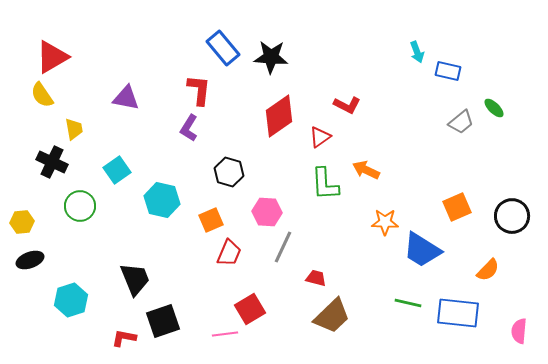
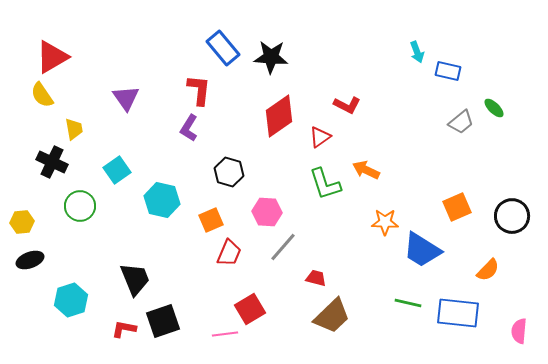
purple triangle at (126, 98): rotated 44 degrees clockwise
green L-shape at (325, 184): rotated 15 degrees counterclockwise
gray line at (283, 247): rotated 16 degrees clockwise
red L-shape at (124, 338): moved 9 px up
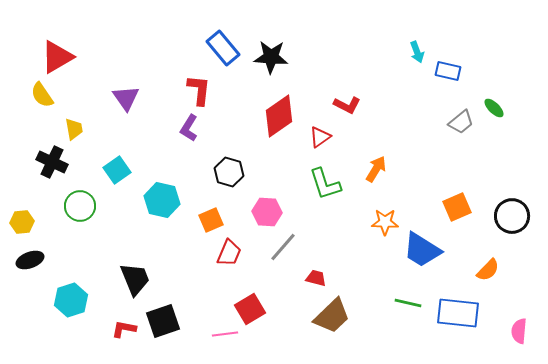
red triangle at (52, 57): moved 5 px right
orange arrow at (366, 170): moved 10 px right, 1 px up; rotated 96 degrees clockwise
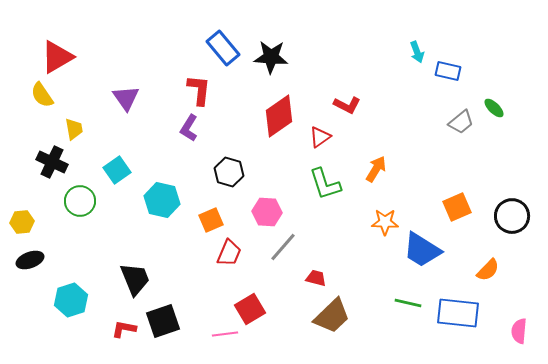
green circle at (80, 206): moved 5 px up
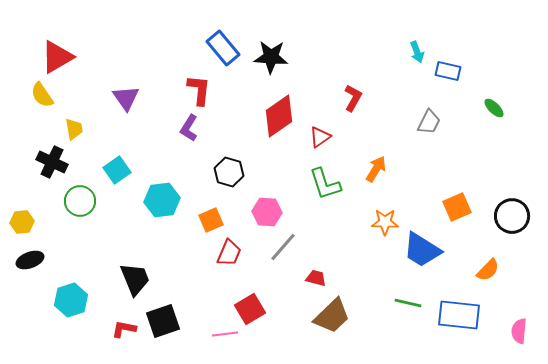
red L-shape at (347, 105): moved 6 px right, 7 px up; rotated 88 degrees counterclockwise
gray trapezoid at (461, 122): moved 32 px left; rotated 24 degrees counterclockwise
cyan hexagon at (162, 200): rotated 20 degrees counterclockwise
blue rectangle at (458, 313): moved 1 px right, 2 px down
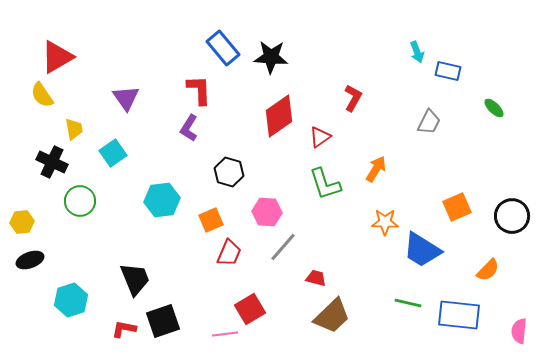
red L-shape at (199, 90): rotated 8 degrees counterclockwise
cyan square at (117, 170): moved 4 px left, 17 px up
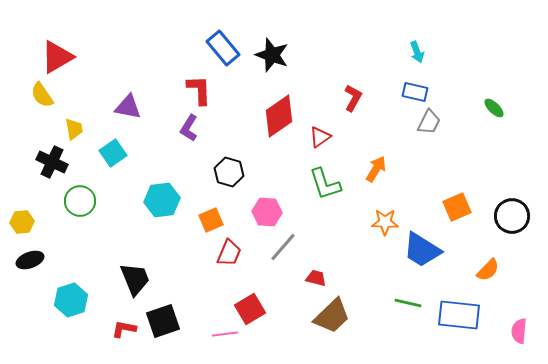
black star at (271, 57): moved 1 px right, 2 px up; rotated 16 degrees clockwise
blue rectangle at (448, 71): moved 33 px left, 21 px down
purple triangle at (126, 98): moved 2 px right, 9 px down; rotated 44 degrees counterclockwise
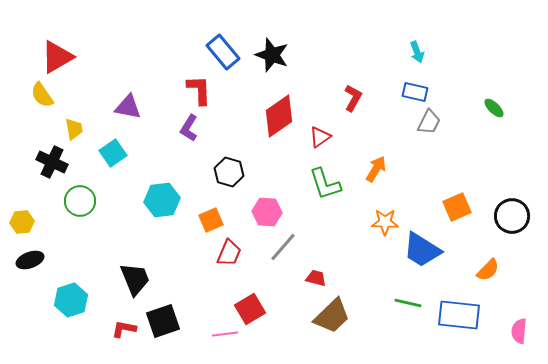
blue rectangle at (223, 48): moved 4 px down
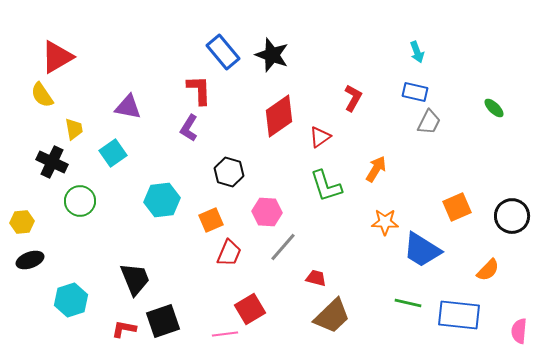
green L-shape at (325, 184): moved 1 px right, 2 px down
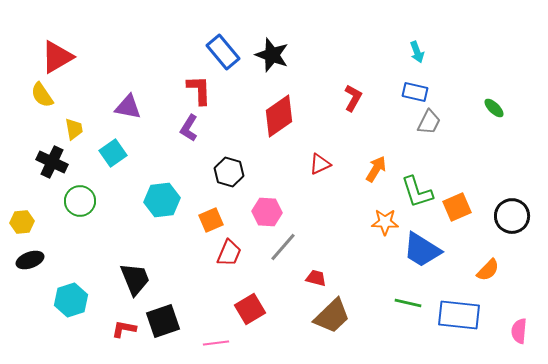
red triangle at (320, 137): moved 27 px down; rotated 10 degrees clockwise
green L-shape at (326, 186): moved 91 px right, 6 px down
pink line at (225, 334): moved 9 px left, 9 px down
